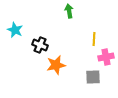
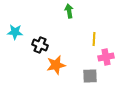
cyan star: moved 2 px down; rotated 21 degrees counterclockwise
gray square: moved 3 px left, 1 px up
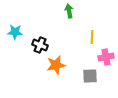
yellow line: moved 2 px left, 2 px up
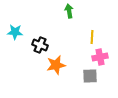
pink cross: moved 6 px left
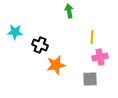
gray square: moved 3 px down
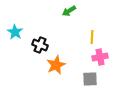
green arrow: rotated 112 degrees counterclockwise
cyan star: rotated 28 degrees clockwise
orange star: rotated 12 degrees counterclockwise
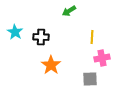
black cross: moved 1 px right, 8 px up; rotated 21 degrees counterclockwise
pink cross: moved 2 px right, 1 px down
orange star: moved 5 px left; rotated 12 degrees counterclockwise
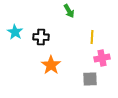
green arrow: rotated 88 degrees counterclockwise
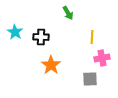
green arrow: moved 1 px left, 2 px down
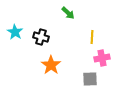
green arrow: rotated 16 degrees counterclockwise
black cross: rotated 14 degrees clockwise
